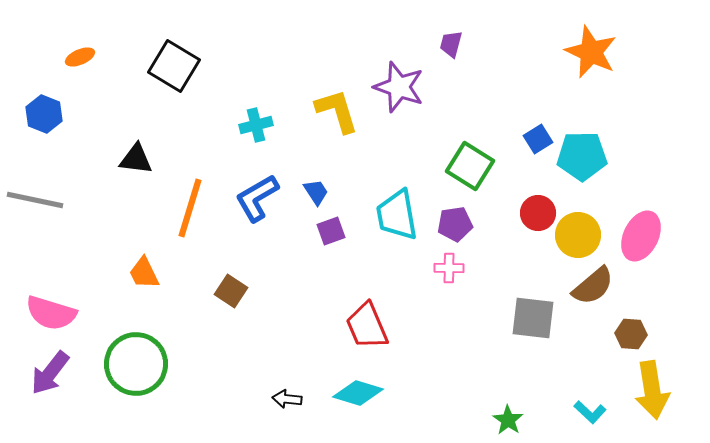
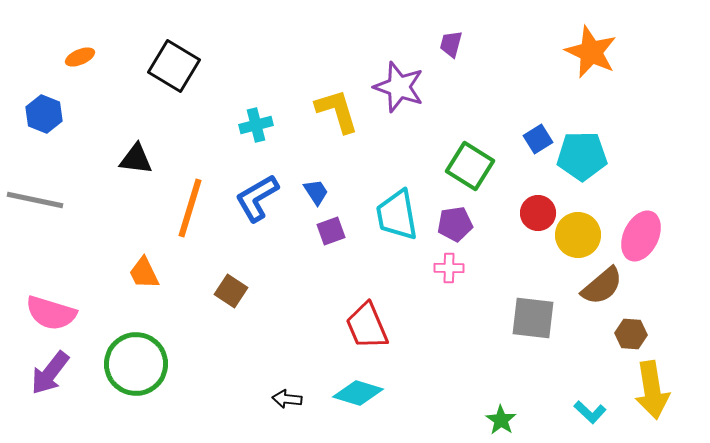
brown semicircle: moved 9 px right
green star: moved 7 px left
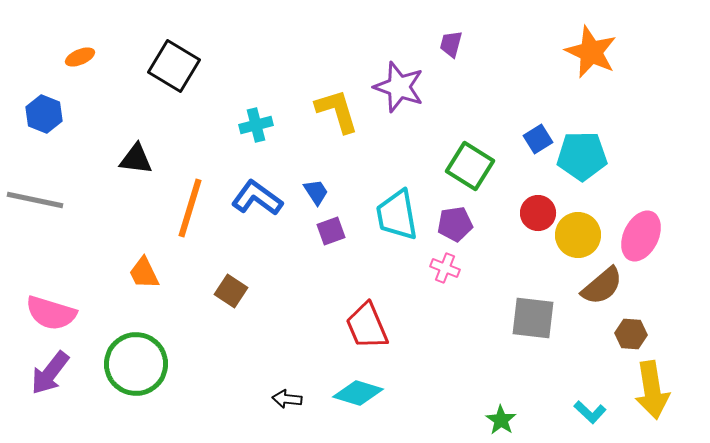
blue L-shape: rotated 66 degrees clockwise
pink cross: moved 4 px left; rotated 20 degrees clockwise
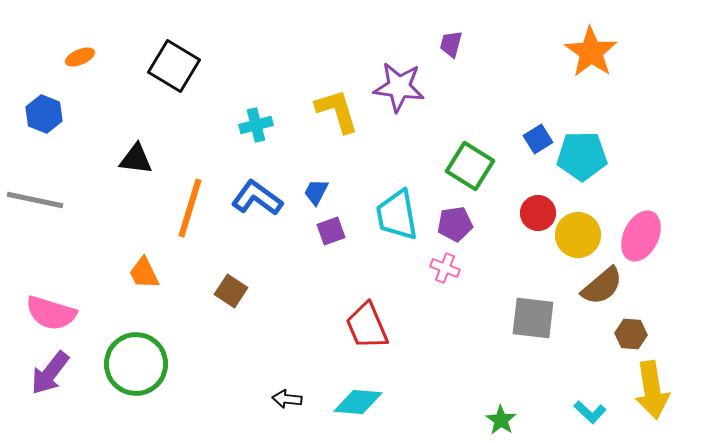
orange star: rotated 10 degrees clockwise
purple star: rotated 12 degrees counterclockwise
blue trapezoid: rotated 120 degrees counterclockwise
cyan diamond: moved 9 px down; rotated 12 degrees counterclockwise
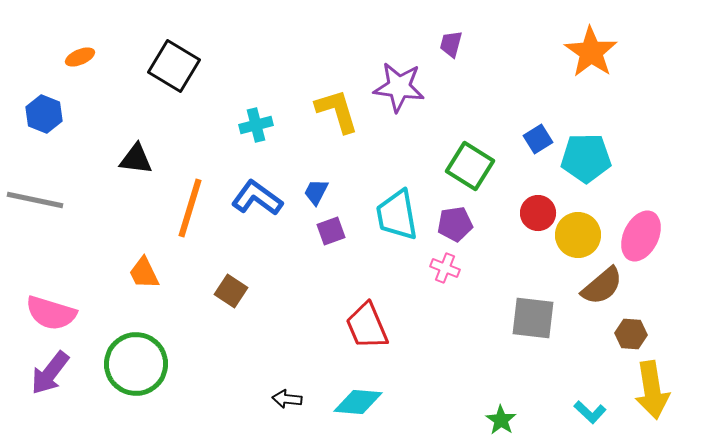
cyan pentagon: moved 4 px right, 2 px down
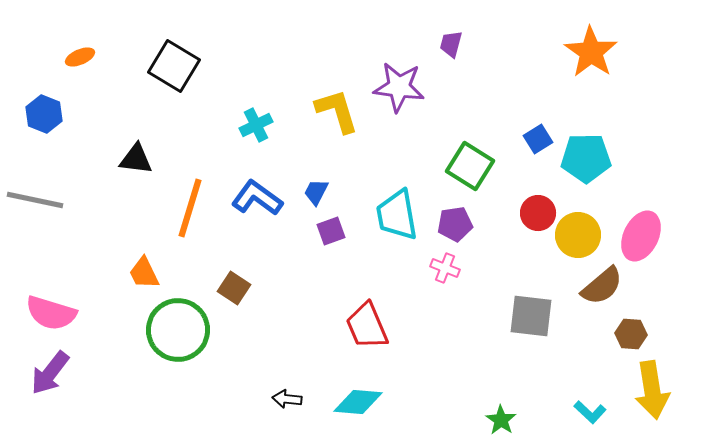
cyan cross: rotated 12 degrees counterclockwise
brown square: moved 3 px right, 3 px up
gray square: moved 2 px left, 2 px up
green circle: moved 42 px right, 34 px up
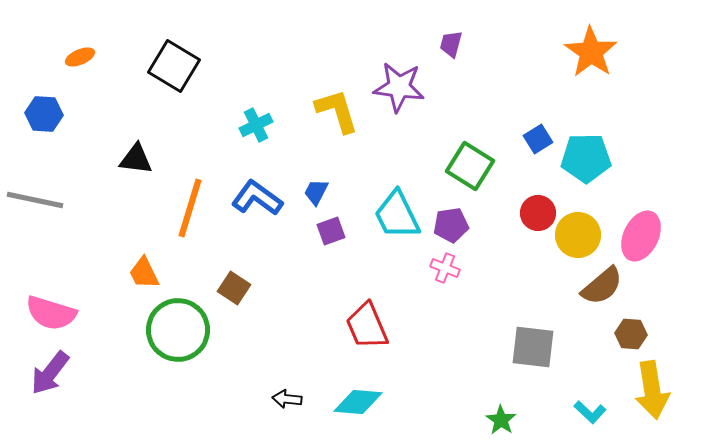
blue hexagon: rotated 18 degrees counterclockwise
cyan trapezoid: rotated 16 degrees counterclockwise
purple pentagon: moved 4 px left, 1 px down
gray square: moved 2 px right, 31 px down
